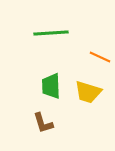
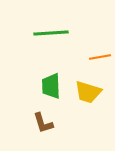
orange line: rotated 35 degrees counterclockwise
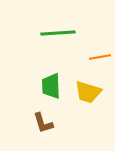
green line: moved 7 px right
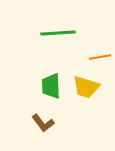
yellow trapezoid: moved 2 px left, 5 px up
brown L-shape: rotated 20 degrees counterclockwise
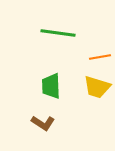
green line: rotated 12 degrees clockwise
yellow trapezoid: moved 11 px right
brown L-shape: rotated 20 degrees counterclockwise
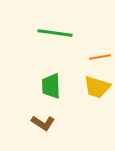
green line: moved 3 px left
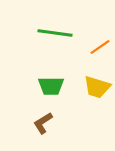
orange line: moved 10 px up; rotated 25 degrees counterclockwise
green trapezoid: rotated 88 degrees counterclockwise
brown L-shape: rotated 115 degrees clockwise
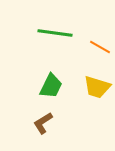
orange line: rotated 65 degrees clockwise
green trapezoid: rotated 64 degrees counterclockwise
